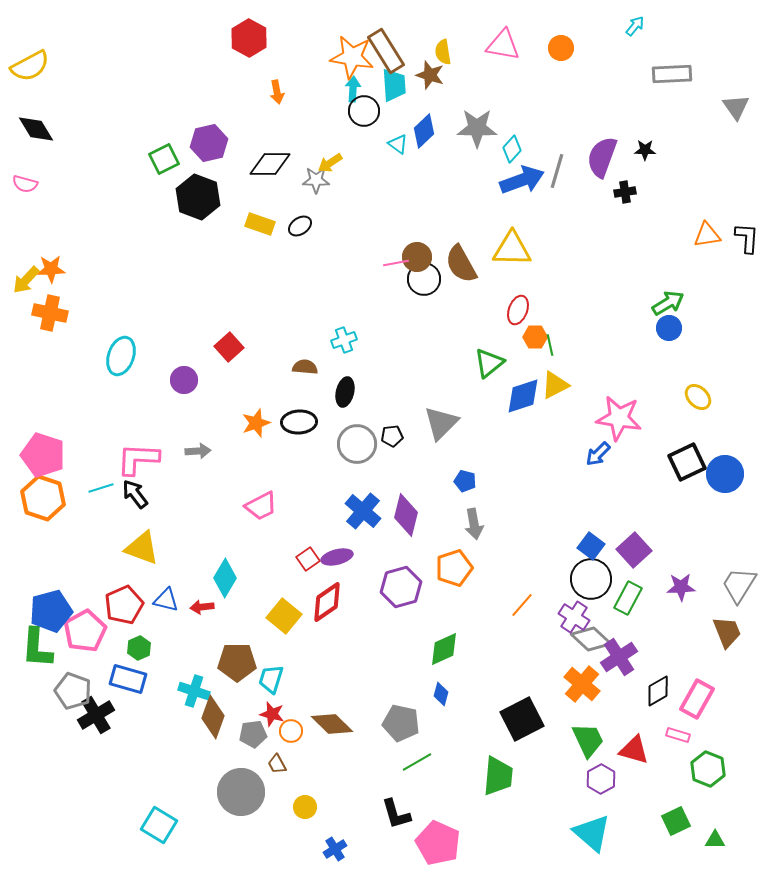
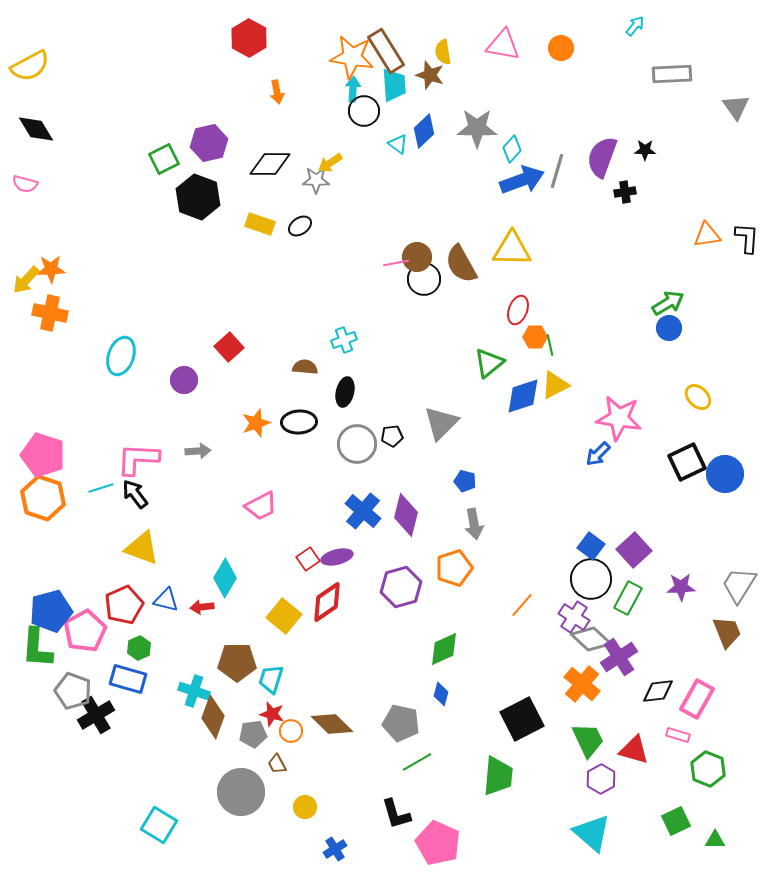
black diamond at (658, 691): rotated 24 degrees clockwise
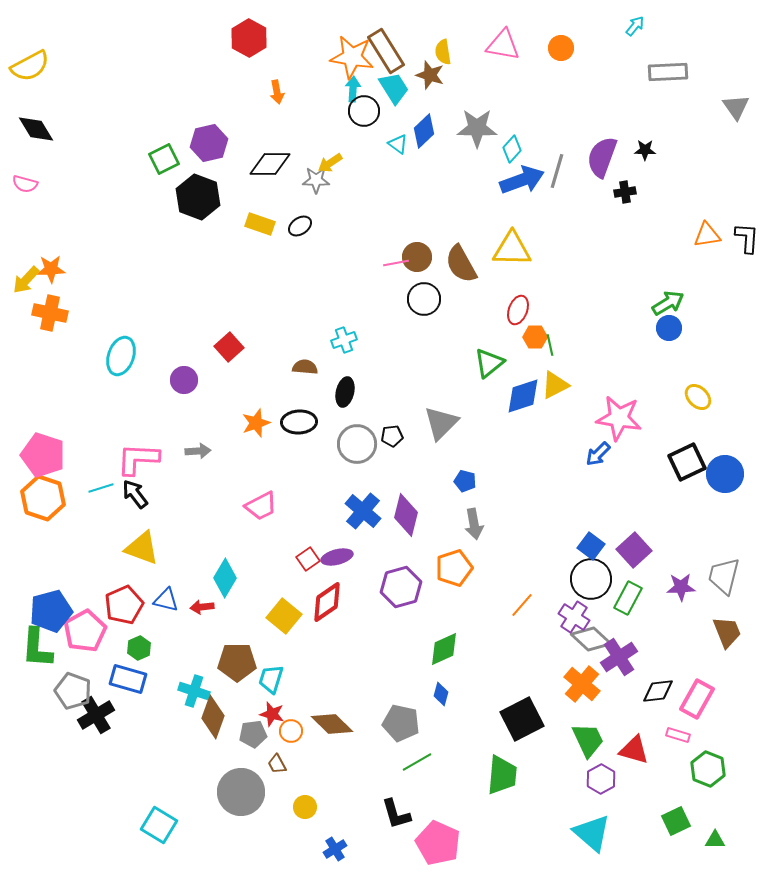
gray rectangle at (672, 74): moved 4 px left, 2 px up
cyan trapezoid at (394, 85): moved 3 px down; rotated 28 degrees counterclockwise
black circle at (424, 279): moved 20 px down
gray trapezoid at (739, 585): moved 15 px left, 9 px up; rotated 18 degrees counterclockwise
green trapezoid at (498, 776): moved 4 px right, 1 px up
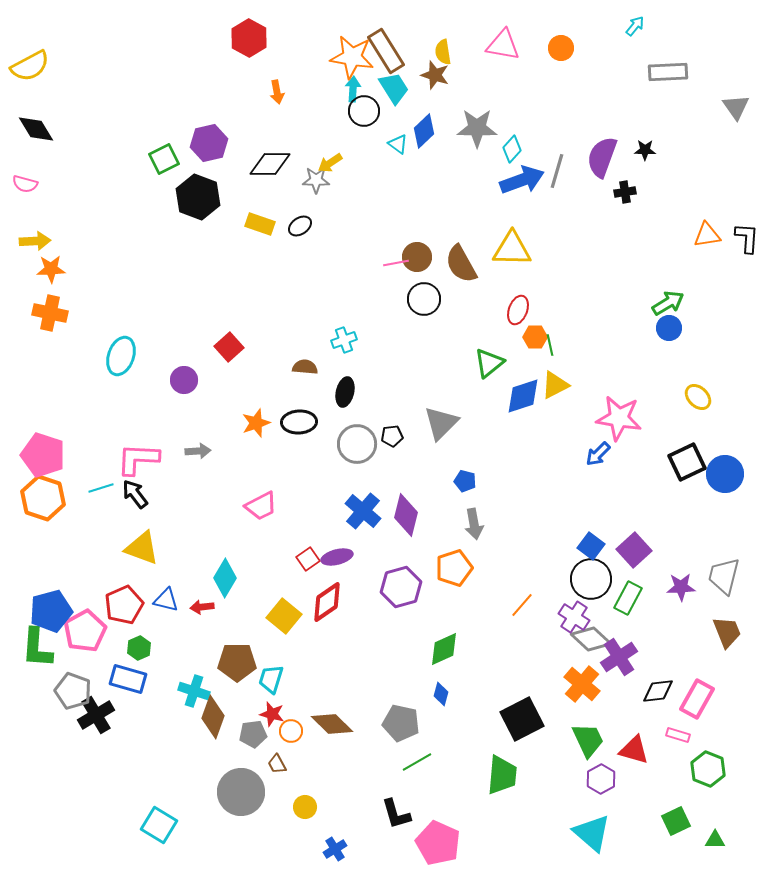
brown star at (430, 75): moved 5 px right
yellow arrow at (26, 280): moved 9 px right, 39 px up; rotated 136 degrees counterclockwise
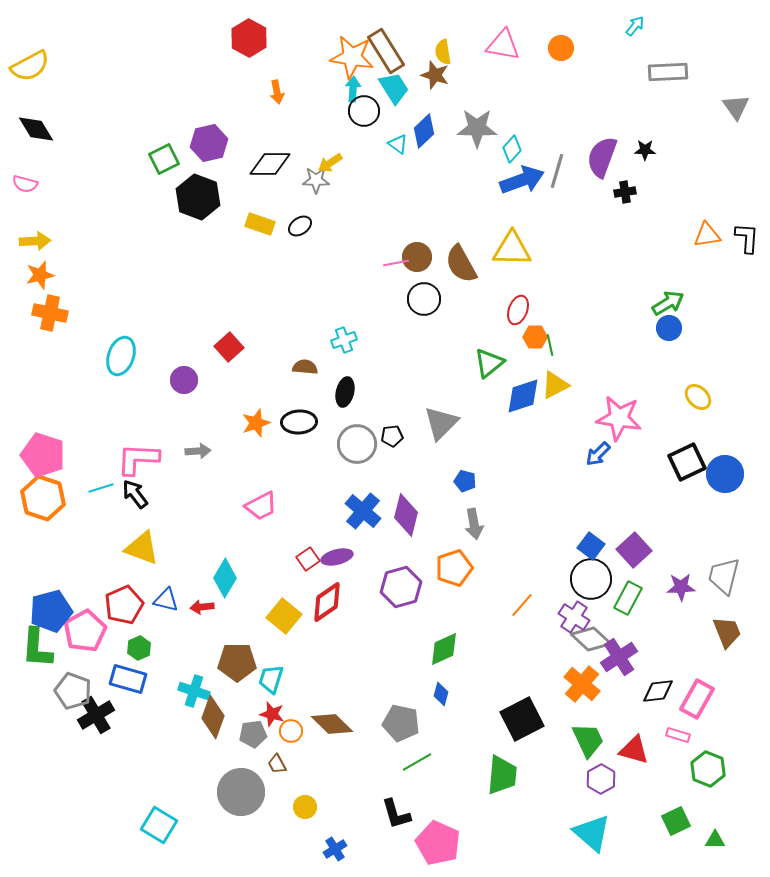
orange star at (51, 269): moved 11 px left, 6 px down; rotated 12 degrees counterclockwise
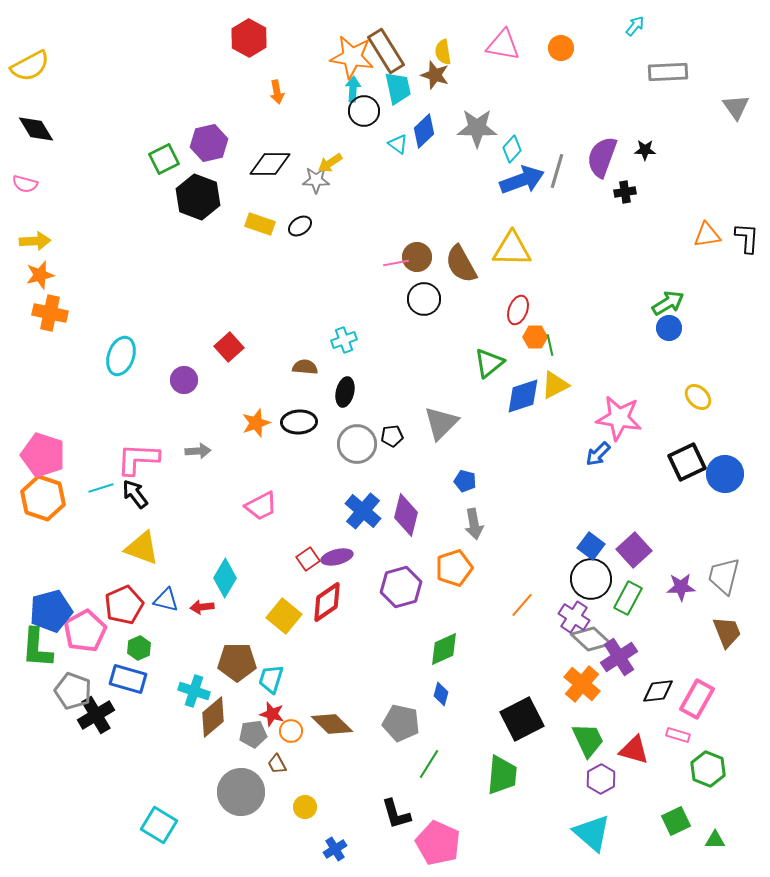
cyan trapezoid at (394, 88): moved 4 px right; rotated 20 degrees clockwise
brown diamond at (213, 717): rotated 30 degrees clockwise
green line at (417, 762): moved 12 px right, 2 px down; rotated 28 degrees counterclockwise
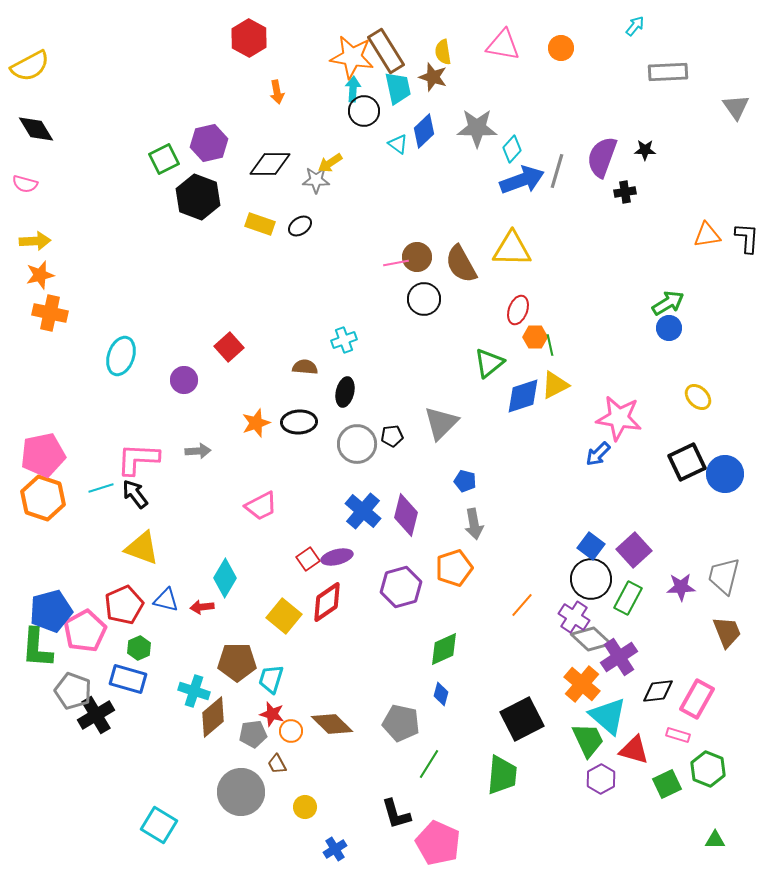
brown star at (435, 75): moved 2 px left, 2 px down
pink pentagon at (43, 455): rotated 30 degrees counterclockwise
green square at (676, 821): moved 9 px left, 37 px up
cyan triangle at (592, 833): moved 16 px right, 117 px up
